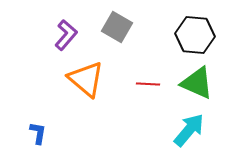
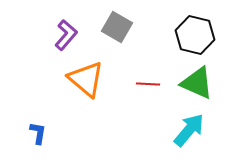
black hexagon: rotated 9 degrees clockwise
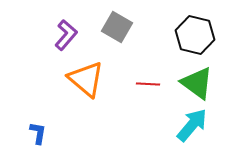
green triangle: rotated 12 degrees clockwise
cyan arrow: moved 3 px right, 5 px up
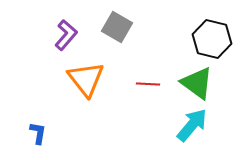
black hexagon: moved 17 px right, 4 px down
orange triangle: rotated 12 degrees clockwise
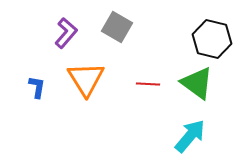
purple L-shape: moved 2 px up
orange triangle: rotated 6 degrees clockwise
cyan arrow: moved 2 px left, 11 px down
blue L-shape: moved 1 px left, 46 px up
